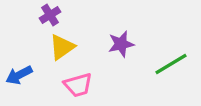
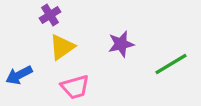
pink trapezoid: moved 3 px left, 2 px down
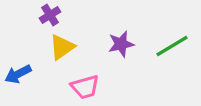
green line: moved 1 px right, 18 px up
blue arrow: moved 1 px left, 1 px up
pink trapezoid: moved 10 px right
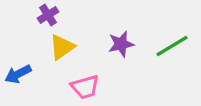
purple cross: moved 2 px left
